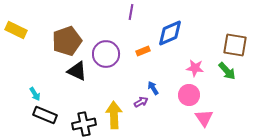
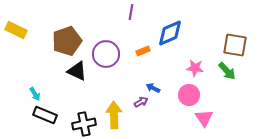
blue arrow: rotated 32 degrees counterclockwise
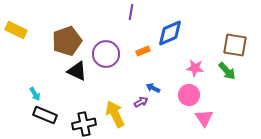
yellow arrow: moved 1 px right, 1 px up; rotated 24 degrees counterclockwise
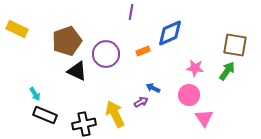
yellow rectangle: moved 1 px right, 1 px up
green arrow: rotated 102 degrees counterclockwise
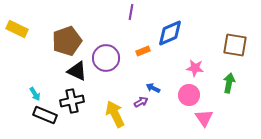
purple circle: moved 4 px down
green arrow: moved 2 px right, 12 px down; rotated 24 degrees counterclockwise
black cross: moved 12 px left, 23 px up
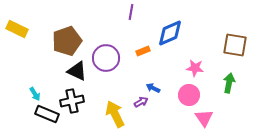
black rectangle: moved 2 px right, 1 px up
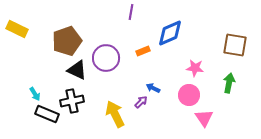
black triangle: moved 1 px up
purple arrow: rotated 16 degrees counterclockwise
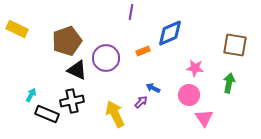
cyan arrow: moved 4 px left, 1 px down; rotated 120 degrees counterclockwise
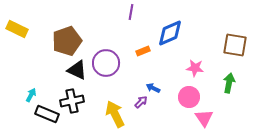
purple circle: moved 5 px down
pink circle: moved 2 px down
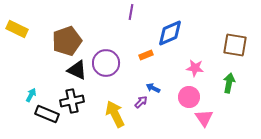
orange rectangle: moved 3 px right, 4 px down
